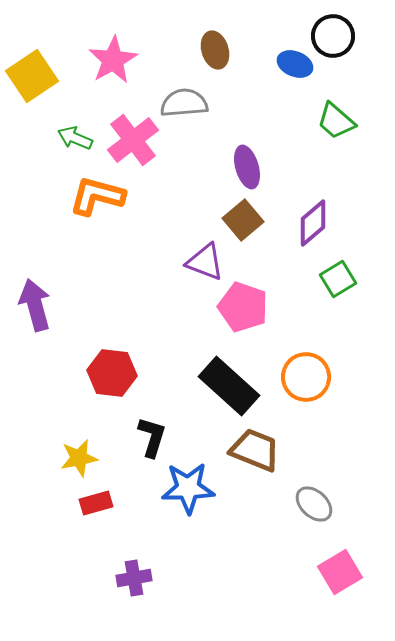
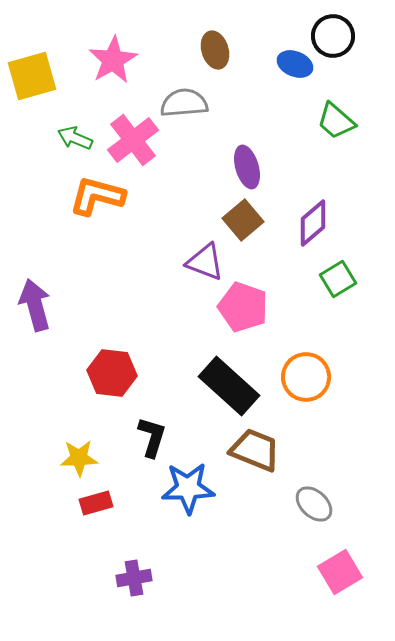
yellow square: rotated 18 degrees clockwise
yellow star: rotated 9 degrees clockwise
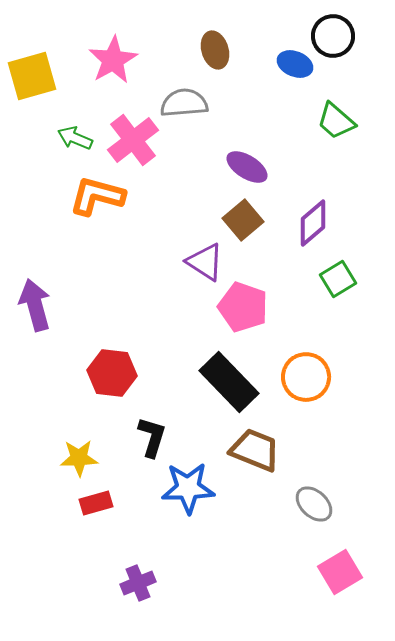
purple ellipse: rotated 42 degrees counterclockwise
purple triangle: rotated 12 degrees clockwise
black rectangle: moved 4 px up; rotated 4 degrees clockwise
purple cross: moved 4 px right, 5 px down; rotated 12 degrees counterclockwise
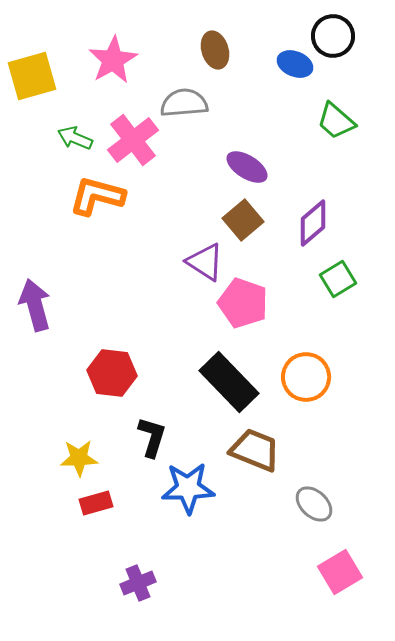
pink pentagon: moved 4 px up
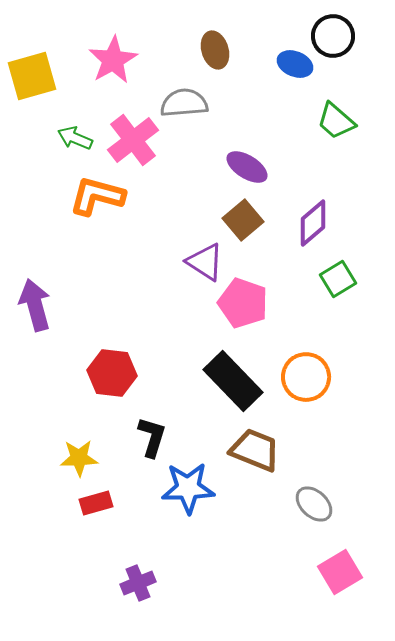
black rectangle: moved 4 px right, 1 px up
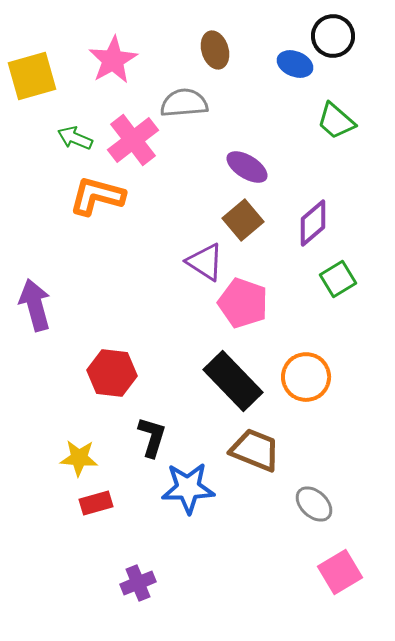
yellow star: rotated 6 degrees clockwise
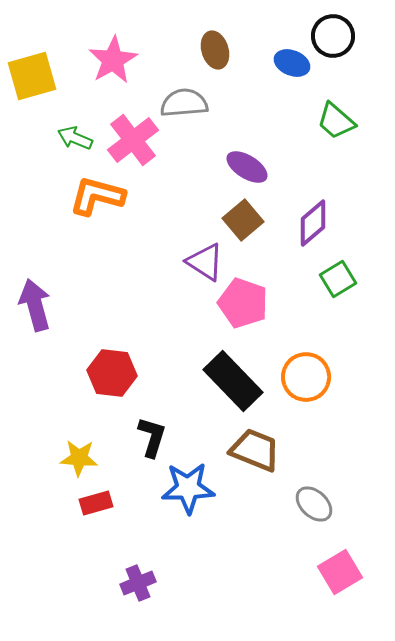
blue ellipse: moved 3 px left, 1 px up
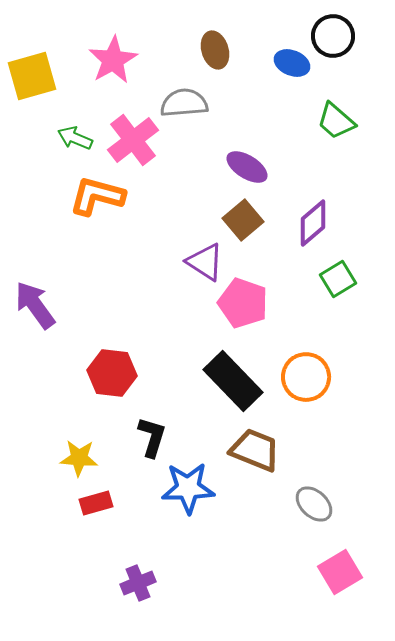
purple arrow: rotated 21 degrees counterclockwise
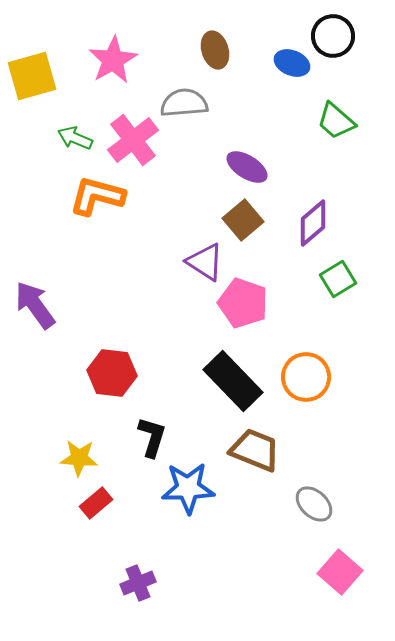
red rectangle: rotated 24 degrees counterclockwise
pink square: rotated 18 degrees counterclockwise
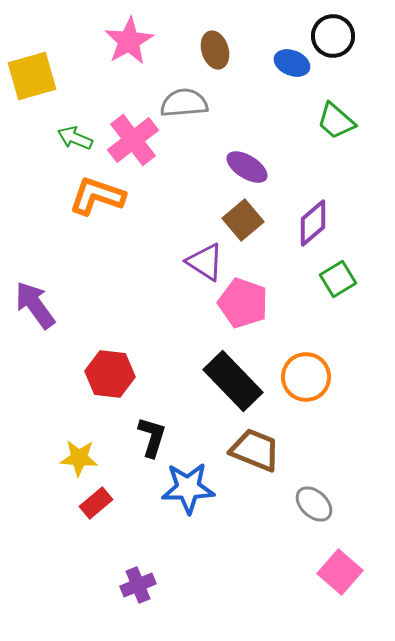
pink star: moved 16 px right, 19 px up
orange L-shape: rotated 4 degrees clockwise
red hexagon: moved 2 px left, 1 px down
purple cross: moved 2 px down
